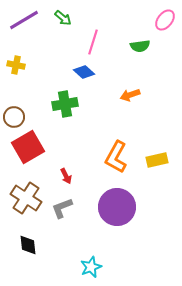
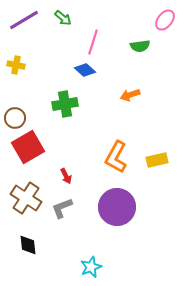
blue diamond: moved 1 px right, 2 px up
brown circle: moved 1 px right, 1 px down
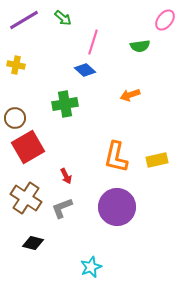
orange L-shape: rotated 16 degrees counterclockwise
black diamond: moved 5 px right, 2 px up; rotated 70 degrees counterclockwise
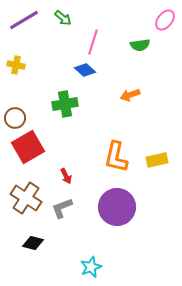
green semicircle: moved 1 px up
